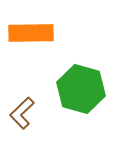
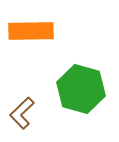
orange rectangle: moved 2 px up
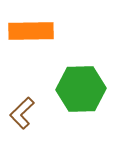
green hexagon: rotated 18 degrees counterclockwise
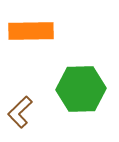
brown L-shape: moved 2 px left, 1 px up
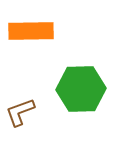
brown L-shape: rotated 24 degrees clockwise
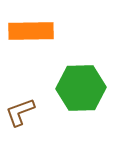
green hexagon: moved 1 px up
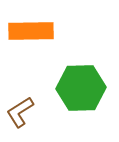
brown L-shape: rotated 12 degrees counterclockwise
